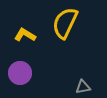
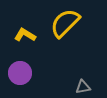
yellow semicircle: rotated 20 degrees clockwise
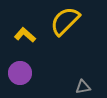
yellow semicircle: moved 2 px up
yellow L-shape: rotated 10 degrees clockwise
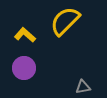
purple circle: moved 4 px right, 5 px up
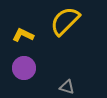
yellow L-shape: moved 2 px left; rotated 15 degrees counterclockwise
gray triangle: moved 16 px left; rotated 28 degrees clockwise
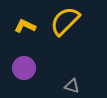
yellow L-shape: moved 2 px right, 9 px up
gray triangle: moved 5 px right, 1 px up
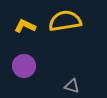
yellow semicircle: rotated 36 degrees clockwise
purple circle: moved 2 px up
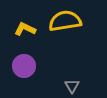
yellow L-shape: moved 3 px down
gray triangle: rotated 42 degrees clockwise
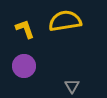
yellow L-shape: rotated 45 degrees clockwise
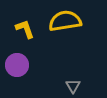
purple circle: moved 7 px left, 1 px up
gray triangle: moved 1 px right
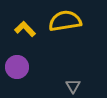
yellow L-shape: rotated 25 degrees counterclockwise
purple circle: moved 2 px down
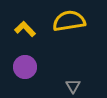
yellow semicircle: moved 4 px right
purple circle: moved 8 px right
